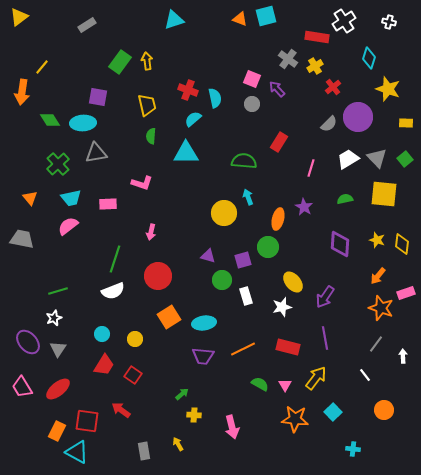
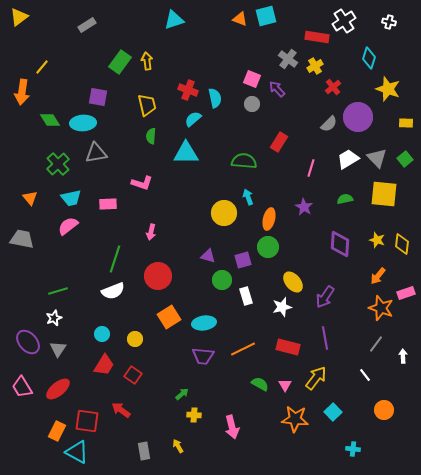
orange ellipse at (278, 219): moved 9 px left
yellow arrow at (178, 444): moved 2 px down
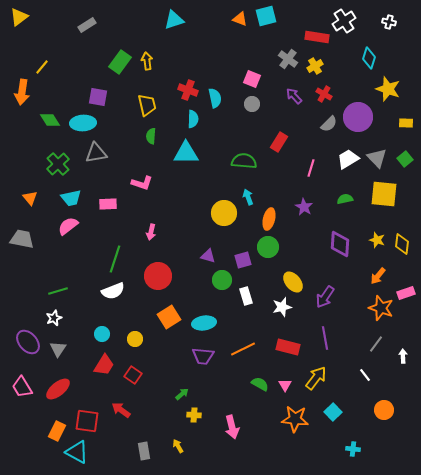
red cross at (333, 87): moved 9 px left, 7 px down; rotated 21 degrees counterclockwise
purple arrow at (277, 89): moved 17 px right, 7 px down
cyan semicircle at (193, 119): rotated 132 degrees clockwise
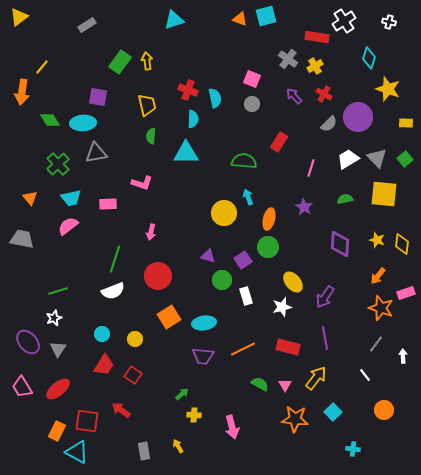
purple square at (243, 260): rotated 18 degrees counterclockwise
